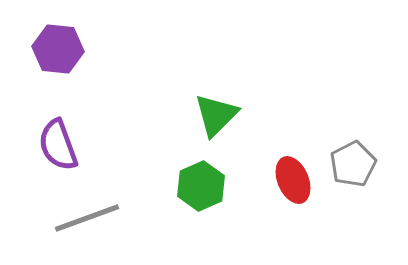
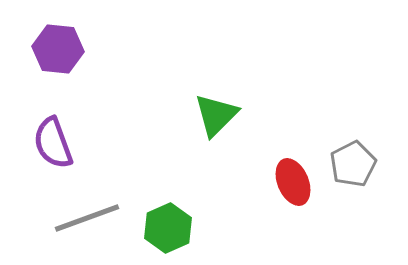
purple semicircle: moved 5 px left, 2 px up
red ellipse: moved 2 px down
green hexagon: moved 33 px left, 42 px down
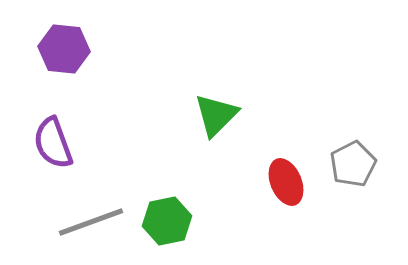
purple hexagon: moved 6 px right
red ellipse: moved 7 px left
gray line: moved 4 px right, 4 px down
green hexagon: moved 1 px left, 7 px up; rotated 12 degrees clockwise
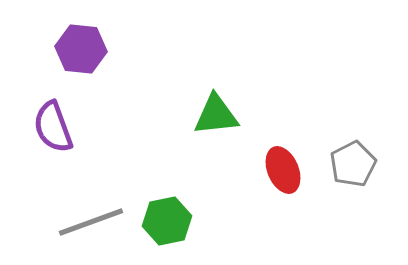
purple hexagon: moved 17 px right
green triangle: rotated 39 degrees clockwise
purple semicircle: moved 16 px up
red ellipse: moved 3 px left, 12 px up
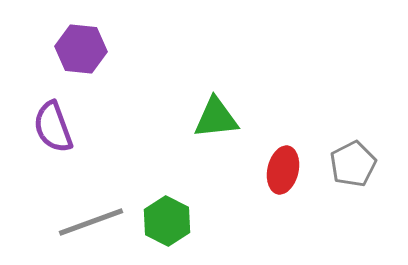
green triangle: moved 3 px down
red ellipse: rotated 36 degrees clockwise
green hexagon: rotated 21 degrees counterclockwise
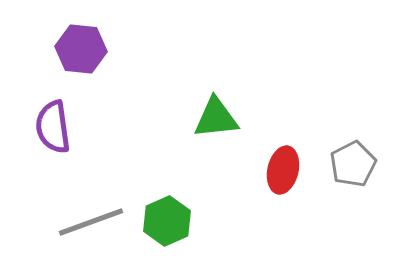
purple semicircle: rotated 12 degrees clockwise
green hexagon: rotated 9 degrees clockwise
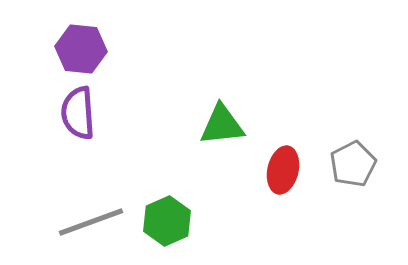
green triangle: moved 6 px right, 7 px down
purple semicircle: moved 25 px right, 14 px up; rotated 4 degrees clockwise
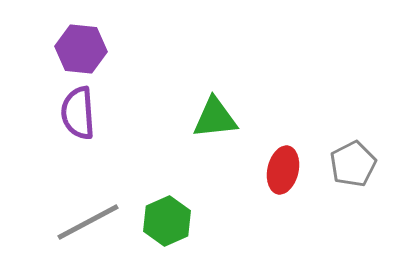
green triangle: moved 7 px left, 7 px up
gray line: moved 3 px left; rotated 8 degrees counterclockwise
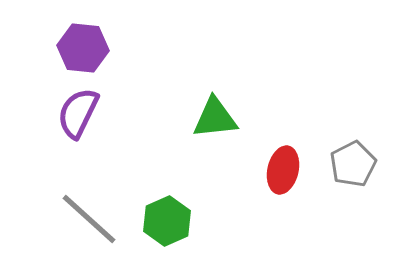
purple hexagon: moved 2 px right, 1 px up
purple semicircle: rotated 30 degrees clockwise
gray line: moved 1 px right, 3 px up; rotated 70 degrees clockwise
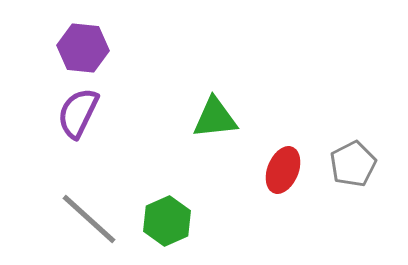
red ellipse: rotated 9 degrees clockwise
